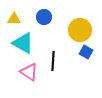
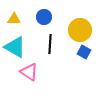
cyan triangle: moved 8 px left, 4 px down
blue square: moved 2 px left
black line: moved 3 px left, 17 px up
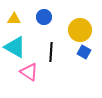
black line: moved 1 px right, 8 px down
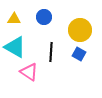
blue square: moved 5 px left, 2 px down
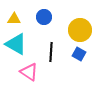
cyan triangle: moved 1 px right, 3 px up
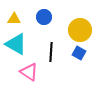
blue square: moved 1 px up
